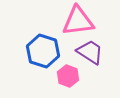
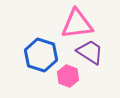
pink triangle: moved 1 px left, 3 px down
blue hexagon: moved 2 px left, 4 px down
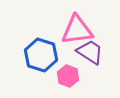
pink triangle: moved 6 px down
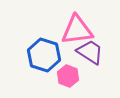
blue hexagon: moved 3 px right
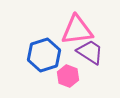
blue hexagon: rotated 24 degrees clockwise
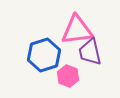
purple trapezoid: rotated 136 degrees counterclockwise
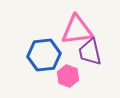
blue hexagon: rotated 12 degrees clockwise
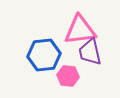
pink triangle: moved 3 px right
pink hexagon: rotated 15 degrees counterclockwise
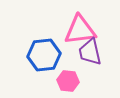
pink hexagon: moved 5 px down
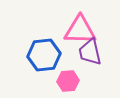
pink triangle: rotated 8 degrees clockwise
pink hexagon: rotated 10 degrees counterclockwise
